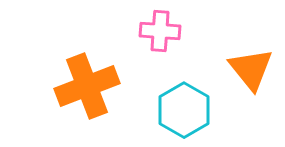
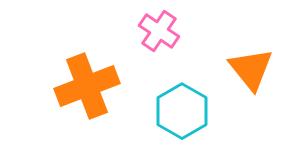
pink cross: moved 1 px left; rotated 30 degrees clockwise
cyan hexagon: moved 2 px left, 1 px down
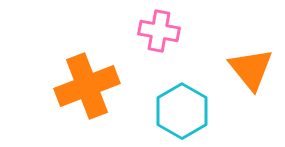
pink cross: rotated 24 degrees counterclockwise
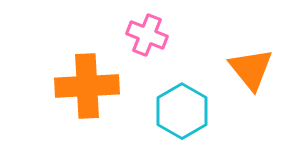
pink cross: moved 12 px left, 4 px down; rotated 12 degrees clockwise
orange cross: rotated 18 degrees clockwise
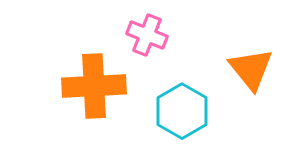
orange cross: moved 7 px right
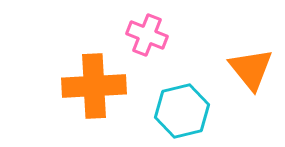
cyan hexagon: rotated 16 degrees clockwise
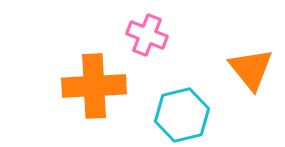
cyan hexagon: moved 4 px down
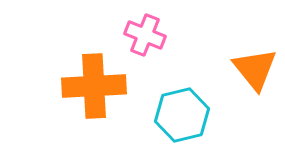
pink cross: moved 2 px left
orange triangle: moved 4 px right
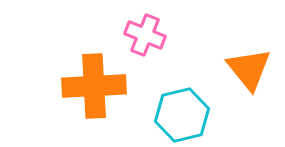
orange triangle: moved 6 px left
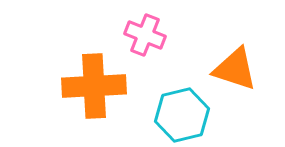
orange triangle: moved 14 px left; rotated 33 degrees counterclockwise
